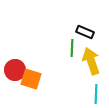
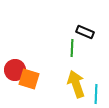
yellow arrow: moved 15 px left, 23 px down
orange square: moved 2 px left
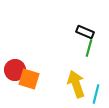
green line: moved 17 px right; rotated 12 degrees clockwise
cyan line: rotated 12 degrees clockwise
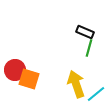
cyan line: rotated 36 degrees clockwise
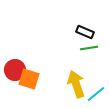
green line: rotated 66 degrees clockwise
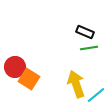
red circle: moved 3 px up
orange square: rotated 15 degrees clockwise
cyan line: moved 1 px down
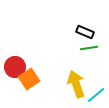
orange square: rotated 25 degrees clockwise
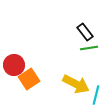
black rectangle: rotated 30 degrees clockwise
red circle: moved 1 px left, 2 px up
yellow arrow: rotated 136 degrees clockwise
cyan line: rotated 36 degrees counterclockwise
